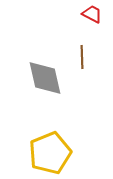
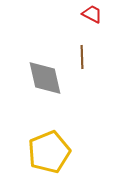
yellow pentagon: moved 1 px left, 1 px up
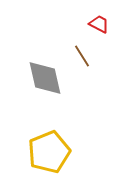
red trapezoid: moved 7 px right, 10 px down
brown line: moved 1 px up; rotated 30 degrees counterclockwise
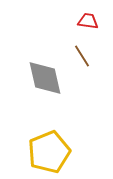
red trapezoid: moved 11 px left, 3 px up; rotated 20 degrees counterclockwise
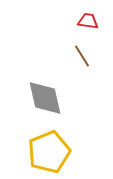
gray diamond: moved 20 px down
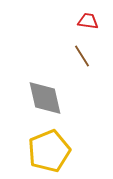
yellow pentagon: moved 1 px up
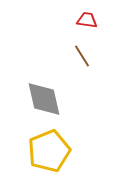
red trapezoid: moved 1 px left, 1 px up
gray diamond: moved 1 px left, 1 px down
